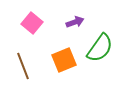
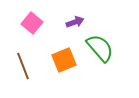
green semicircle: rotated 76 degrees counterclockwise
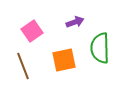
pink square: moved 8 px down; rotated 15 degrees clockwise
green semicircle: rotated 140 degrees counterclockwise
orange square: rotated 10 degrees clockwise
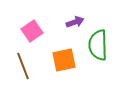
green semicircle: moved 2 px left, 3 px up
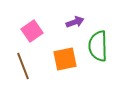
green semicircle: moved 1 px down
orange square: moved 1 px right, 1 px up
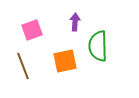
purple arrow: rotated 66 degrees counterclockwise
pink square: moved 1 px up; rotated 15 degrees clockwise
orange square: moved 2 px down
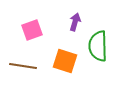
purple arrow: rotated 12 degrees clockwise
orange square: rotated 30 degrees clockwise
brown line: rotated 60 degrees counterclockwise
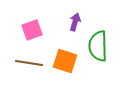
brown line: moved 6 px right, 3 px up
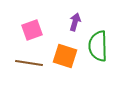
orange square: moved 5 px up
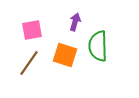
pink square: rotated 10 degrees clockwise
orange square: moved 1 px up
brown line: rotated 64 degrees counterclockwise
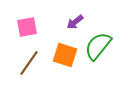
purple arrow: rotated 144 degrees counterclockwise
pink square: moved 5 px left, 3 px up
green semicircle: rotated 40 degrees clockwise
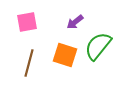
pink square: moved 5 px up
brown line: rotated 20 degrees counterclockwise
